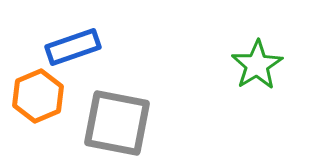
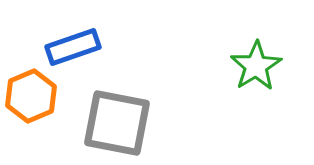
green star: moved 1 px left, 1 px down
orange hexagon: moved 7 px left
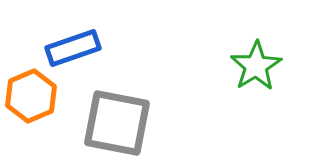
blue rectangle: moved 1 px down
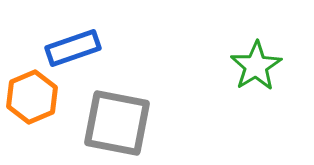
orange hexagon: moved 1 px right, 1 px down
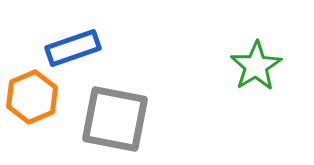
gray square: moved 2 px left, 4 px up
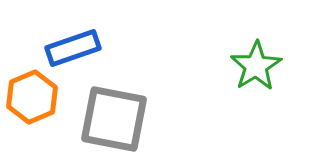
gray square: moved 1 px left
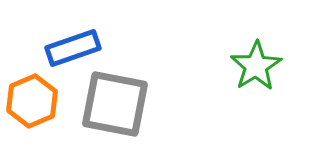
orange hexagon: moved 4 px down
gray square: moved 1 px right, 15 px up
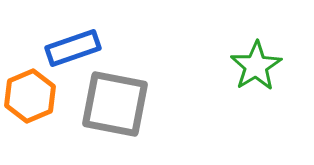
orange hexagon: moved 2 px left, 5 px up
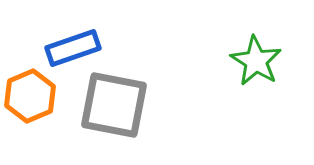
green star: moved 5 px up; rotated 9 degrees counterclockwise
gray square: moved 1 px left, 1 px down
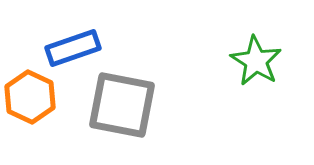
orange hexagon: moved 1 px down; rotated 12 degrees counterclockwise
gray square: moved 8 px right
